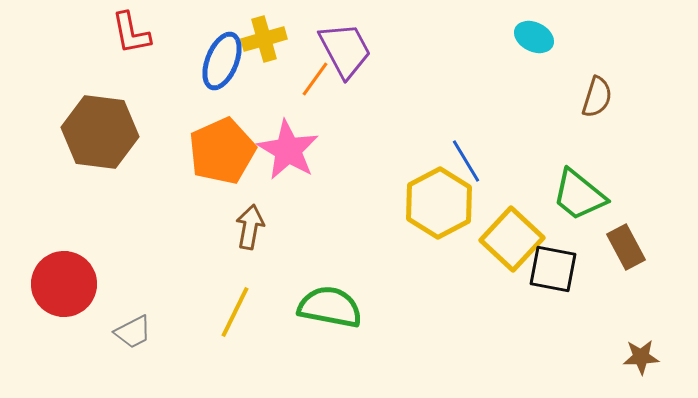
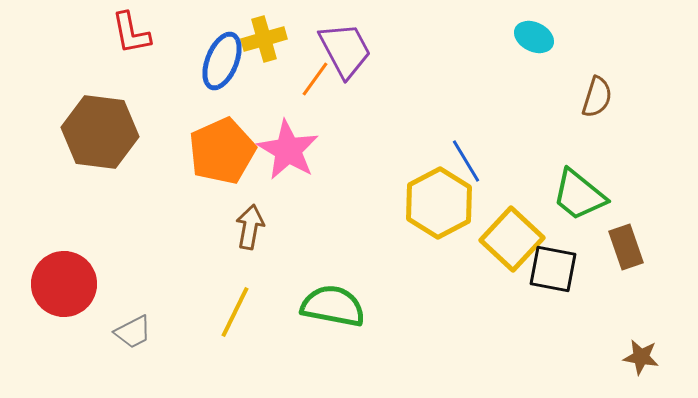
brown rectangle: rotated 9 degrees clockwise
green semicircle: moved 3 px right, 1 px up
brown star: rotated 12 degrees clockwise
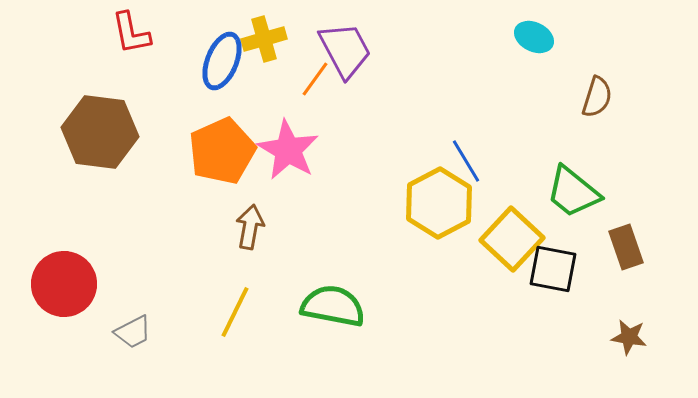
green trapezoid: moved 6 px left, 3 px up
brown star: moved 12 px left, 20 px up
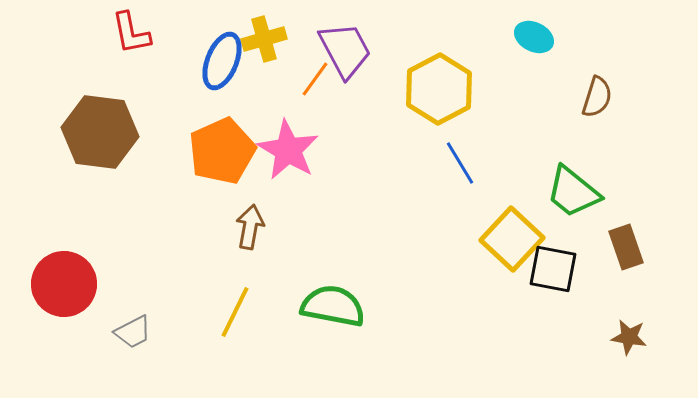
blue line: moved 6 px left, 2 px down
yellow hexagon: moved 114 px up
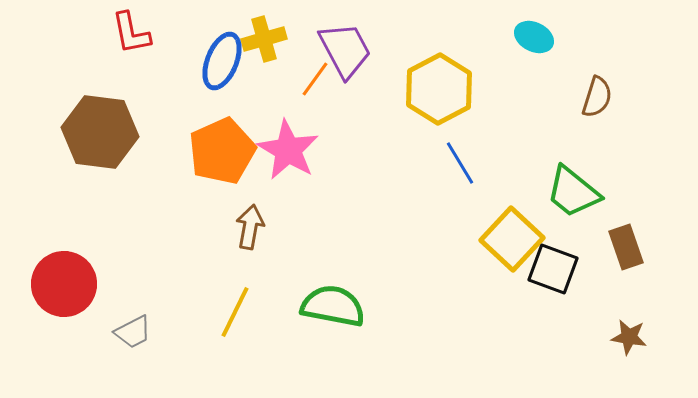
black square: rotated 9 degrees clockwise
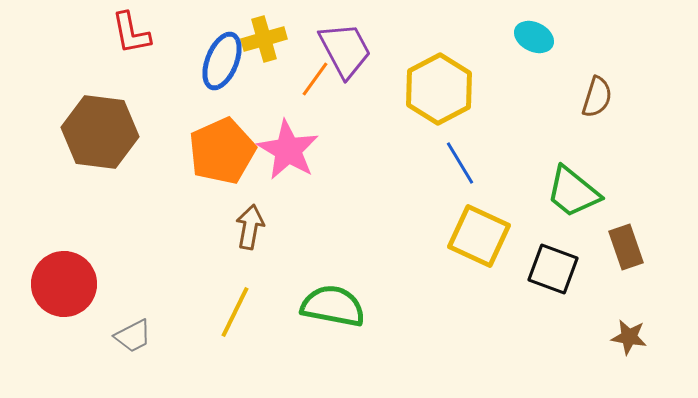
yellow square: moved 33 px left, 3 px up; rotated 18 degrees counterclockwise
gray trapezoid: moved 4 px down
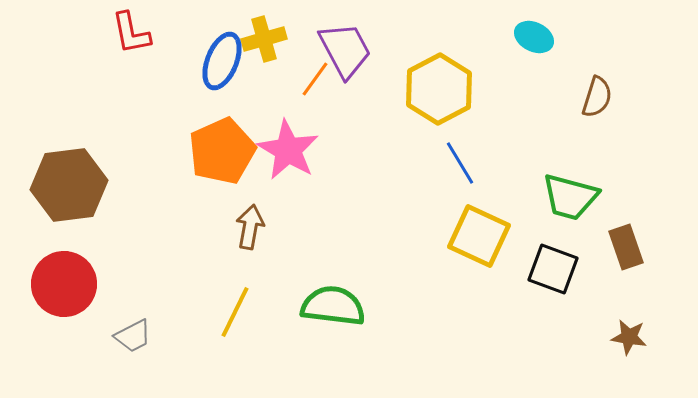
brown hexagon: moved 31 px left, 53 px down; rotated 14 degrees counterclockwise
green trapezoid: moved 3 px left, 5 px down; rotated 24 degrees counterclockwise
green semicircle: rotated 4 degrees counterclockwise
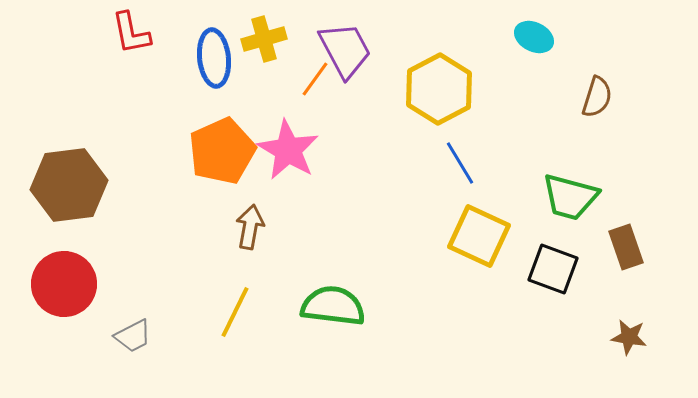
blue ellipse: moved 8 px left, 3 px up; rotated 28 degrees counterclockwise
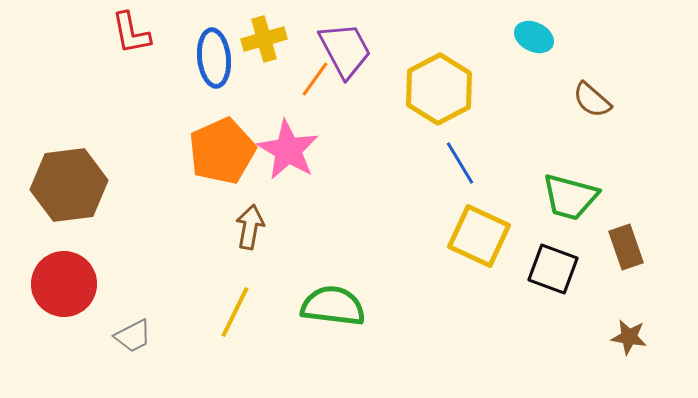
brown semicircle: moved 5 px left, 3 px down; rotated 114 degrees clockwise
